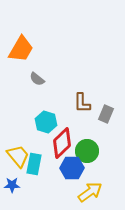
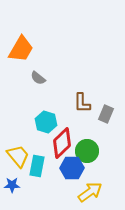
gray semicircle: moved 1 px right, 1 px up
cyan rectangle: moved 3 px right, 2 px down
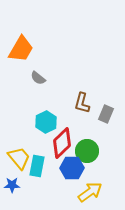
brown L-shape: rotated 15 degrees clockwise
cyan hexagon: rotated 15 degrees clockwise
yellow trapezoid: moved 1 px right, 2 px down
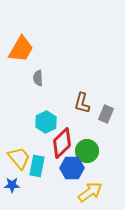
gray semicircle: rotated 49 degrees clockwise
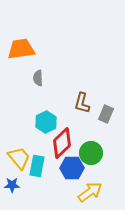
orange trapezoid: rotated 128 degrees counterclockwise
green circle: moved 4 px right, 2 px down
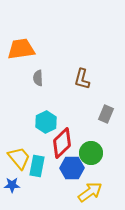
brown L-shape: moved 24 px up
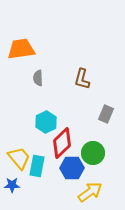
green circle: moved 2 px right
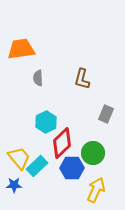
cyan rectangle: rotated 35 degrees clockwise
blue star: moved 2 px right
yellow arrow: moved 6 px right, 2 px up; rotated 30 degrees counterclockwise
